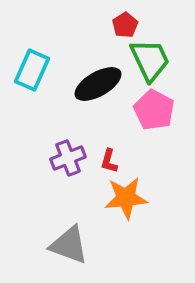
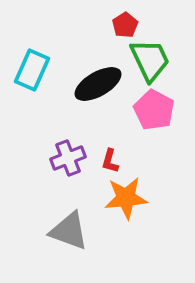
red L-shape: moved 1 px right
gray triangle: moved 14 px up
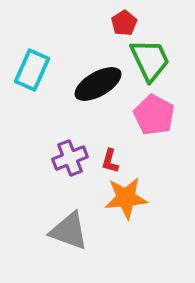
red pentagon: moved 1 px left, 2 px up
pink pentagon: moved 5 px down
purple cross: moved 2 px right
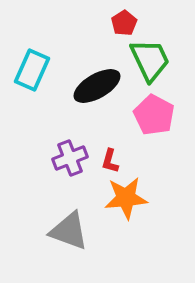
black ellipse: moved 1 px left, 2 px down
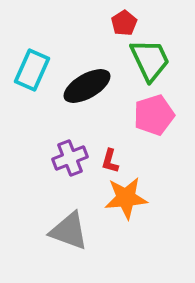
black ellipse: moved 10 px left
pink pentagon: rotated 27 degrees clockwise
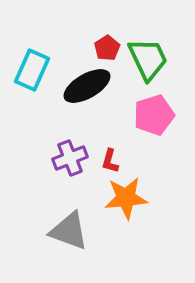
red pentagon: moved 17 px left, 25 px down
green trapezoid: moved 2 px left, 1 px up
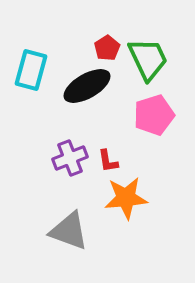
cyan rectangle: moved 1 px left; rotated 9 degrees counterclockwise
red L-shape: moved 2 px left; rotated 25 degrees counterclockwise
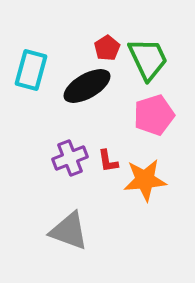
orange star: moved 19 px right, 18 px up
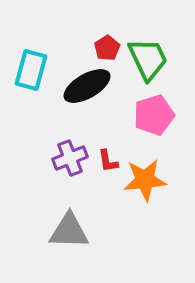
gray triangle: rotated 18 degrees counterclockwise
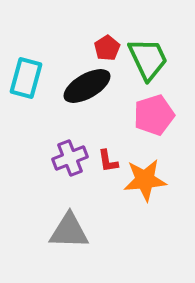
cyan rectangle: moved 5 px left, 8 px down
